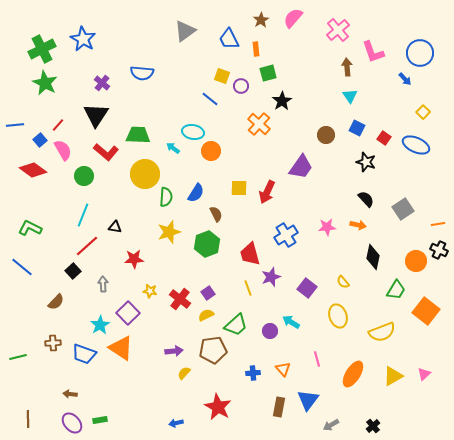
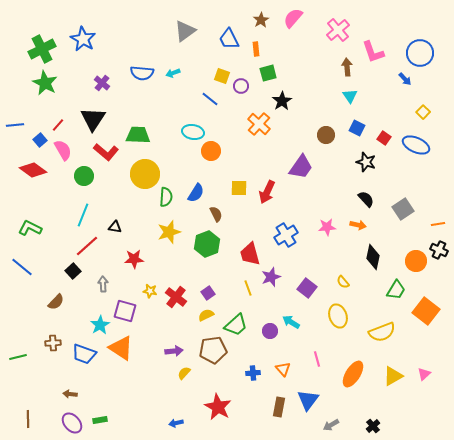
black triangle at (96, 115): moved 3 px left, 4 px down
cyan arrow at (173, 148): moved 75 px up; rotated 56 degrees counterclockwise
red cross at (180, 299): moved 4 px left, 2 px up
purple square at (128, 313): moved 3 px left, 2 px up; rotated 30 degrees counterclockwise
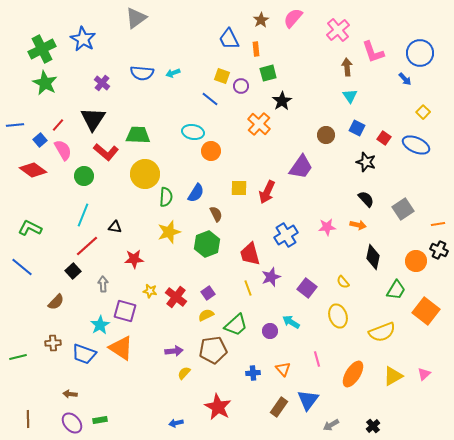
gray triangle at (185, 31): moved 49 px left, 13 px up
brown rectangle at (279, 407): rotated 24 degrees clockwise
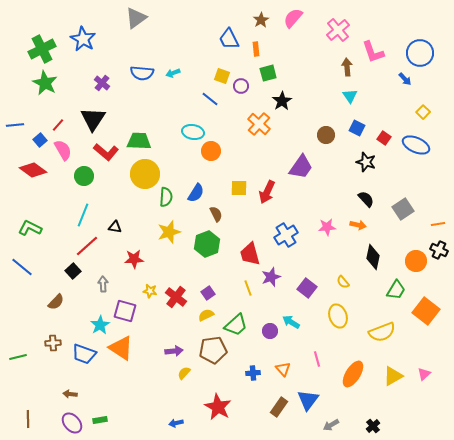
green trapezoid at (138, 135): moved 1 px right, 6 px down
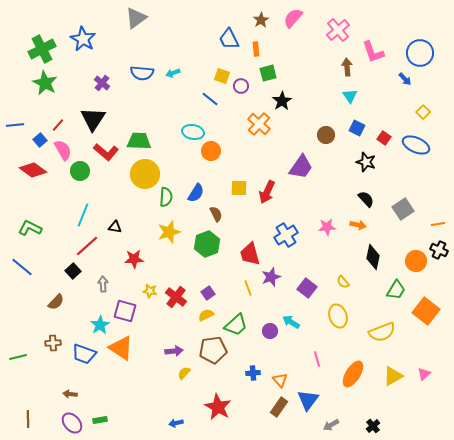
green circle at (84, 176): moved 4 px left, 5 px up
orange triangle at (283, 369): moved 3 px left, 11 px down
